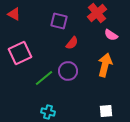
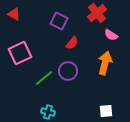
purple square: rotated 12 degrees clockwise
orange arrow: moved 2 px up
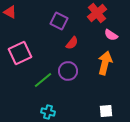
red triangle: moved 4 px left, 2 px up
green line: moved 1 px left, 2 px down
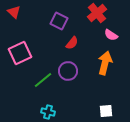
red triangle: moved 4 px right; rotated 16 degrees clockwise
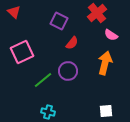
pink square: moved 2 px right, 1 px up
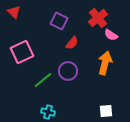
red cross: moved 1 px right, 5 px down
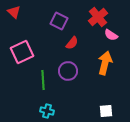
red cross: moved 1 px up
green line: rotated 54 degrees counterclockwise
cyan cross: moved 1 px left, 1 px up
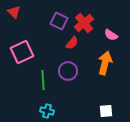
red cross: moved 14 px left, 6 px down
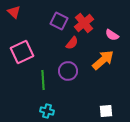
pink semicircle: moved 1 px right
orange arrow: moved 2 px left, 3 px up; rotated 35 degrees clockwise
